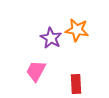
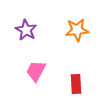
orange star: rotated 15 degrees counterclockwise
purple star: moved 25 px left, 8 px up
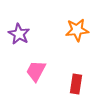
purple star: moved 7 px left, 4 px down
red rectangle: rotated 12 degrees clockwise
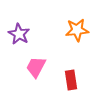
pink trapezoid: moved 4 px up
red rectangle: moved 5 px left, 4 px up; rotated 18 degrees counterclockwise
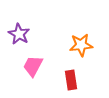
orange star: moved 4 px right, 15 px down
pink trapezoid: moved 3 px left, 1 px up
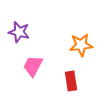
purple star: moved 2 px up; rotated 15 degrees counterclockwise
red rectangle: moved 1 px down
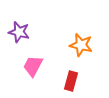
orange star: rotated 20 degrees clockwise
red rectangle: rotated 24 degrees clockwise
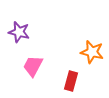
orange star: moved 11 px right, 7 px down
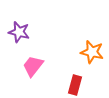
pink trapezoid: rotated 10 degrees clockwise
red rectangle: moved 4 px right, 4 px down
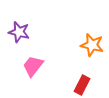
orange star: moved 7 px up
red rectangle: moved 7 px right; rotated 12 degrees clockwise
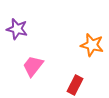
purple star: moved 2 px left, 3 px up
red rectangle: moved 7 px left
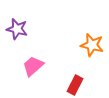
pink trapezoid: rotated 10 degrees clockwise
